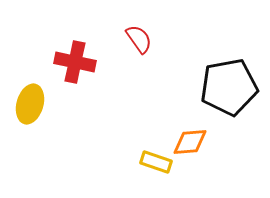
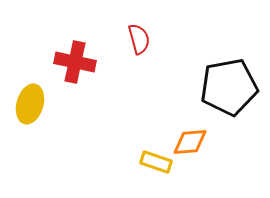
red semicircle: rotated 20 degrees clockwise
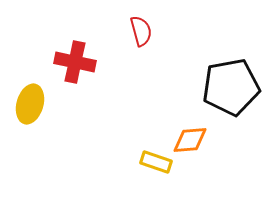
red semicircle: moved 2 px right, 8 px up
black pentagon: moved 2 px right
orange diamond: moved 2 px up
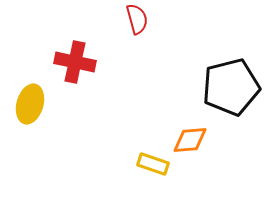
red semicircle: moved 4 px left, 12 px up
black pentagon: rotated 4 degrees counterclockwise
yellow rectangle: moved 3 px left, 2 px down
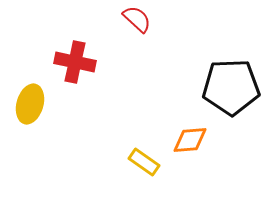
red semicircle: rotated 32 degrees counterclockwise
black pentagon: rotated 12 degrees clockwise
yellow rectangle: moved 9 px left, 2 px up; rotated 16 degrees clockwise
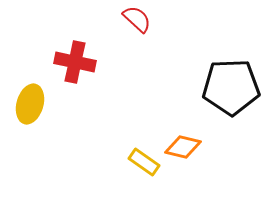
orange diamond: moved 7 px left, 7 px down; rotated 18 degrees clockwise
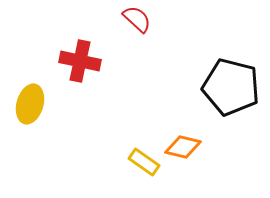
red cross: moved 5 px right, 1 px up
black pentagon: rotated 16 degrees clockwise
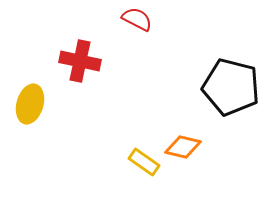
red semicircle: rotated 16 degrees counterclockwise
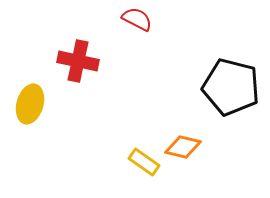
red cross: moved 2 px left
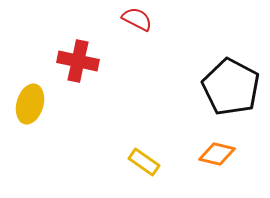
black pentagon: rotated 14 degrees clockwise
orange diamond: moved 34 px right, 7 px down
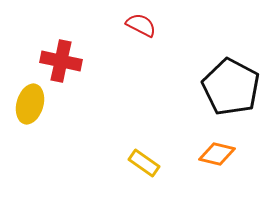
red semicircle: moved 4 px right, 6 px down
red cross: moved 17 px left
yellow rectangle: moved 1 px down
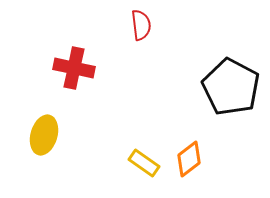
red semicircle: rotated 56 degrees clockwise
red cross: moved 13 px right, 7 px down
yellow ellipse: moved 14 px right, 31 px down
orange diamond: moved 28 px left, 5 px down; rotated 51 degrees counterclockwise
